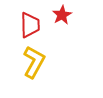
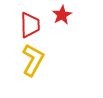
yellow L-shape: moved 1 px left, 2 px up
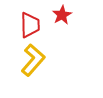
yellow L-shape: rotated 12 degrees clockwise
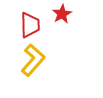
red star: moved 1 px up
